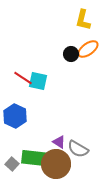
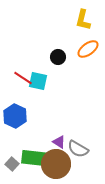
black circle: moved 13 px left, 3 px down
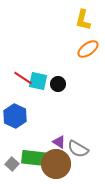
black circle: moved 27 px down
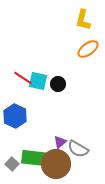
purple triangle: moved 1 px right; rotated 48 degrees clockwise
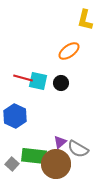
yellow L-shape: moved 2 px right
orange ellipse: moved 19 px left, 2 px down
red line: rotated 18 degrees counterclockwise
black circle: moved 3 px right, 1 px up
green rectangle: moved 2 px up
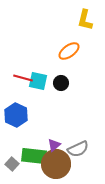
blue hexagon: moved 1 px right, 1 px up
purple triangle: moved 6 px left, 3 px down
gray semicircle: rotated 55 degrees counterclockwise
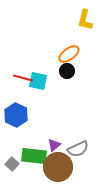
orange ellipse: moved 3 px down
black circle: moved 6 px right, 12 px up
brown circle: moved 2 px right, 3 px down
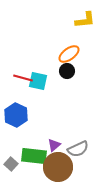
yellow L-shape: rotated 110 degrees counterclockwise
gray square: moved 1 px left
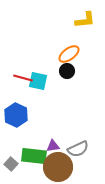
purple triangle: moved 1 px left, 1 px down; rotated 32 degrees clockwise
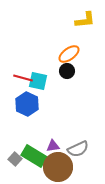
blue hexagon: moved 11 px right, 11 px up
green rectangle: rotated 25 degrees clockwise
gray square: moved 4 px right, 5 px up
